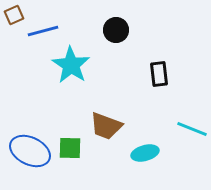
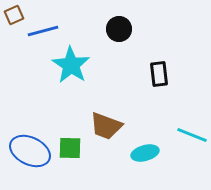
black circle: moved 3 px right, 1 px up
cyan line: moved 6 px down
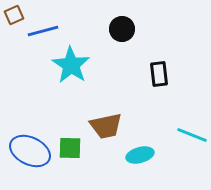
black circle: moved 3 px right
brown trapezoid: rotated 32 degrees counterclockwise
cyan ellipse: moved 5 px left, 2 px down
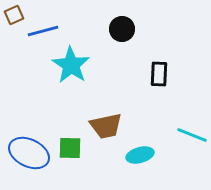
black rectangle: rotated 10 degrees clockwise
blue ellipse: moved 1 px left, 2 px down
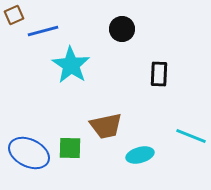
cyan line: moved 1 px left, 1 px down
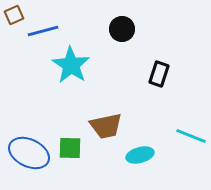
black rectangle: rotated 15 degrees clockwise
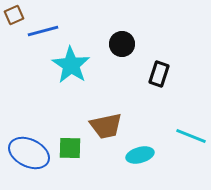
black circle: moved 15 px down
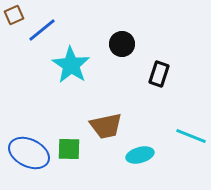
blue line: moved 1 px left, 1 px up; rotated 24 degrees counterclockwise
green square: moved 1 px left, 1 px down
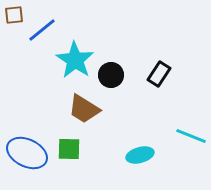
brown square: rotated 18 degrees clockwise
black circle: moved 11 px left, 31 px down
cyan star: moved 4 px right, 5 px up
black rectangle: rotated 15 degrees clockwise
brown trapezoid: moved 22 px left, 17 px up; rotated 44 degrees clockwise
blue ellipse: moved 2 px left
